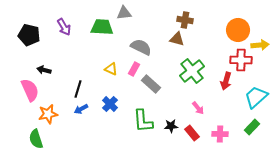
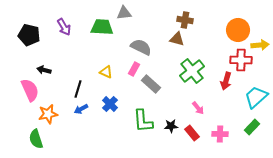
yellow triangle: moved 5 px left, 3 px down
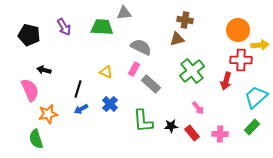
brown triangle: rotated 28 degrees counterclockwise
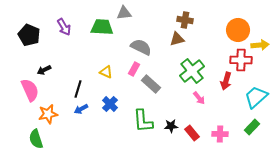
black pentagon: rotated 10 degrees clockwise
black arrow: rotated 40 degrees counterclockwise
pink arrow: moved 1 px right, 10 px up
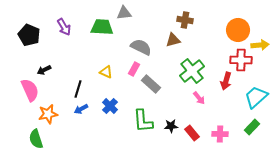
brown triangle: moved 4 px left, 1 px down
blue cross: moved 2 px down
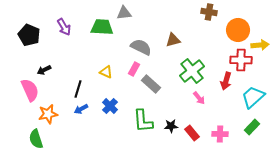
brown cross: moved 24 px right, 8 px up
cyan trapezoid: moved 3 px left
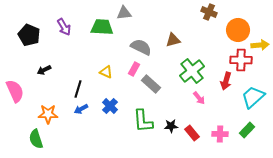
brown cross: rotated 14 degrees clockwise
pink semicircle: moved 15 px left, 1 px down
orange star: rotated 12 degrees clockwise
green rectangle: moved 5 px left, 3 px down
